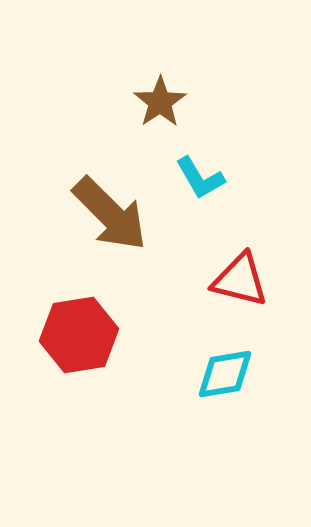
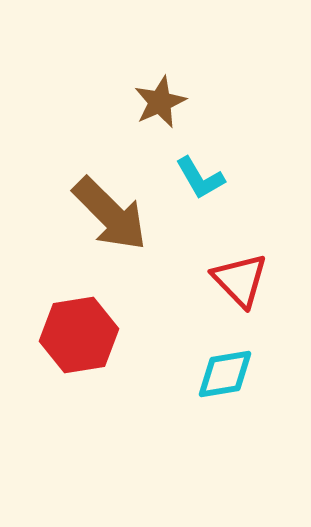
brown star: rotated 10 degrees clockwise
red triangle: rotated 32 degrees clockwise
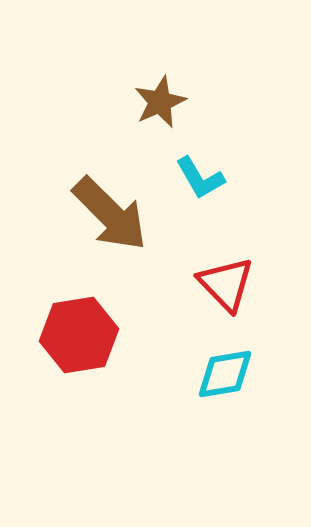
red triangle: moved 14 px left, 4 px down
